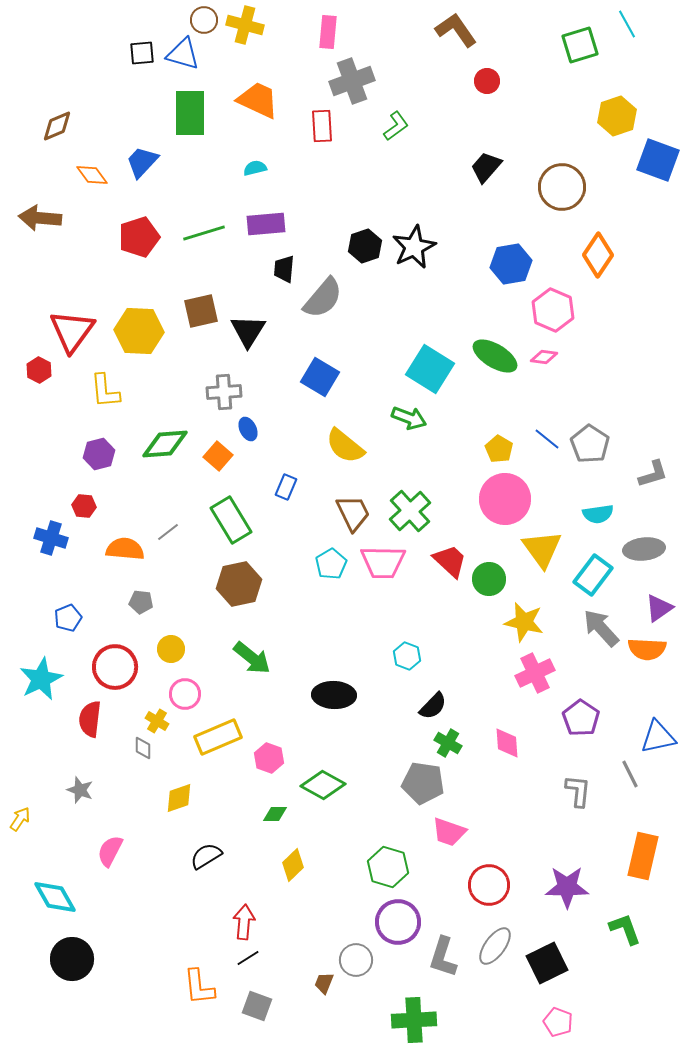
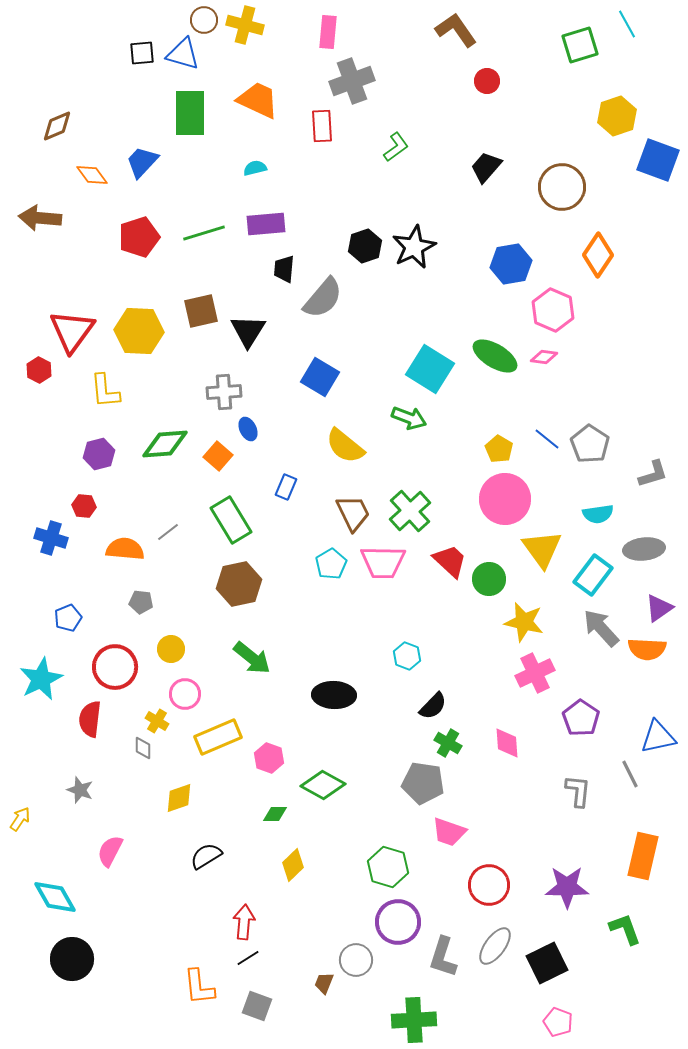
green L-shape at (396, 126): moved 21 px down
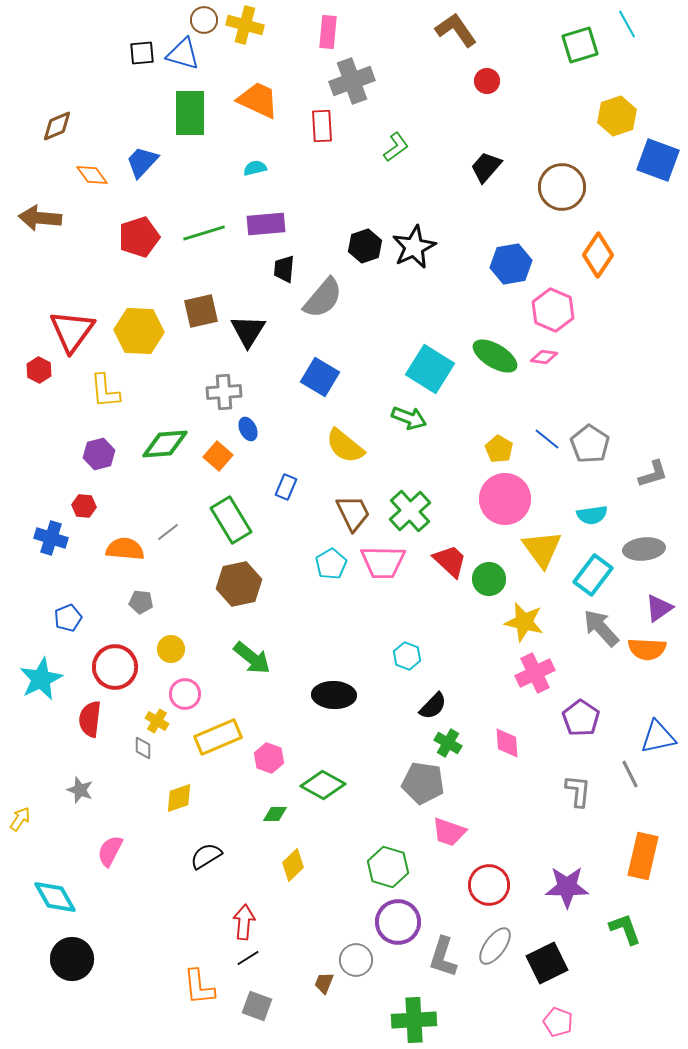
cyan semicircle at (598, 514): moved 6 px left, 1 px down
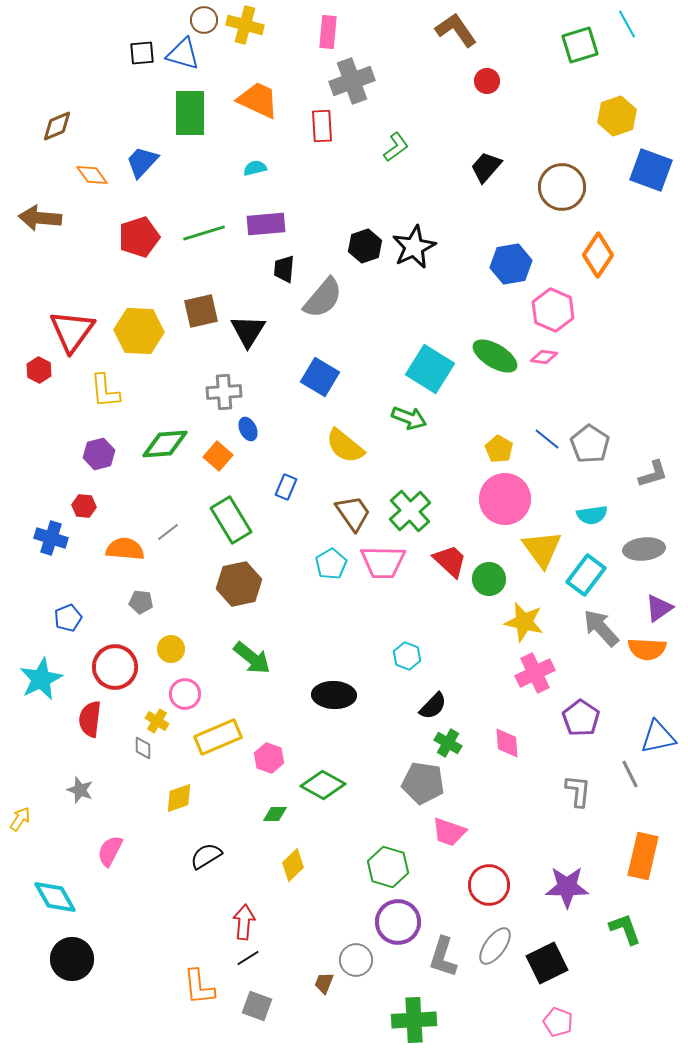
blue square at (658, 160): moved 7 px left, 10 px down
brown trapezoid at (353, 513): rotated 9 degrees counterclockwise
cyan rectangle at (593, 575): moved 7 px left
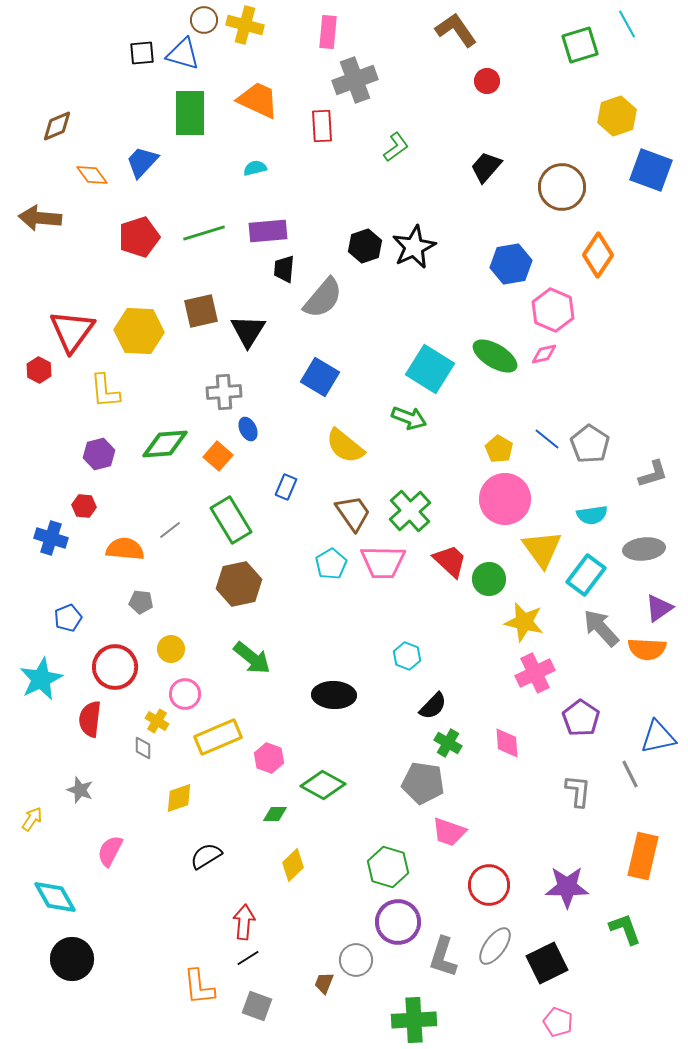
gray cross at (352, 81): moved 3 px right, 1 px up
purple rectangle at (266, 224): moved 2 px right, 7 px down
pink diamond at (544, 357): moved 3 px up; rotated 20 degrees counterclockwise
gray line at (168, 532): moved 2 px right, 2 px up
yellow arrow at (20, 819): moved 12 px right
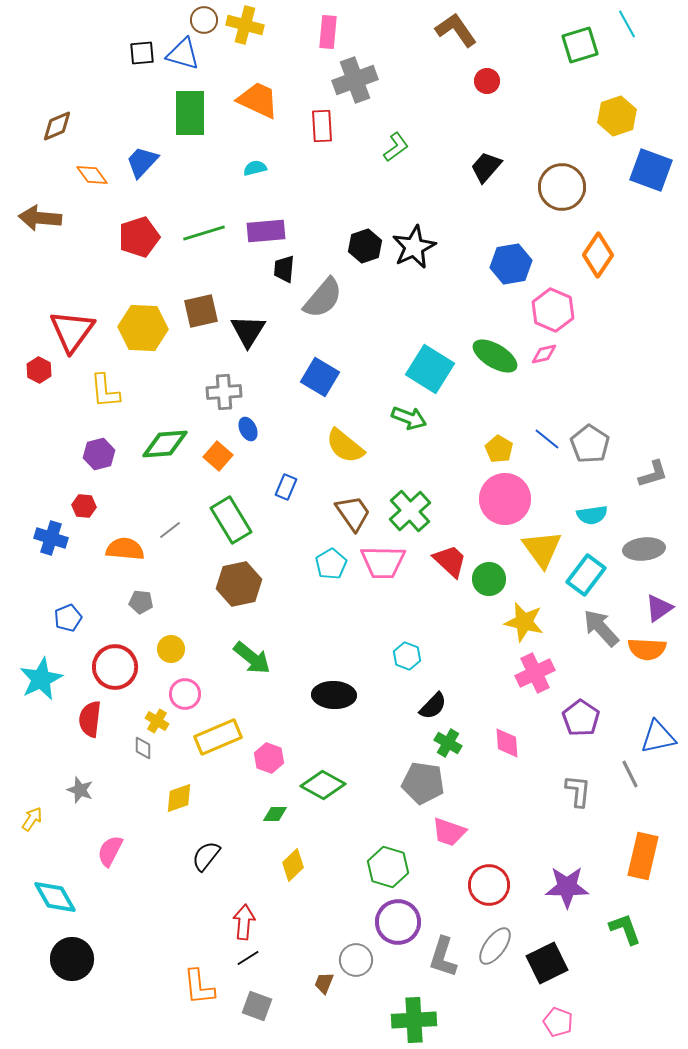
purple rectangle at (268, 231): moved 2 px left
yellow hexagon at (139, 331): moved 4 px right, 3 px up
black semicircle at (206, 856): rotated 20 degrees counterclockwise
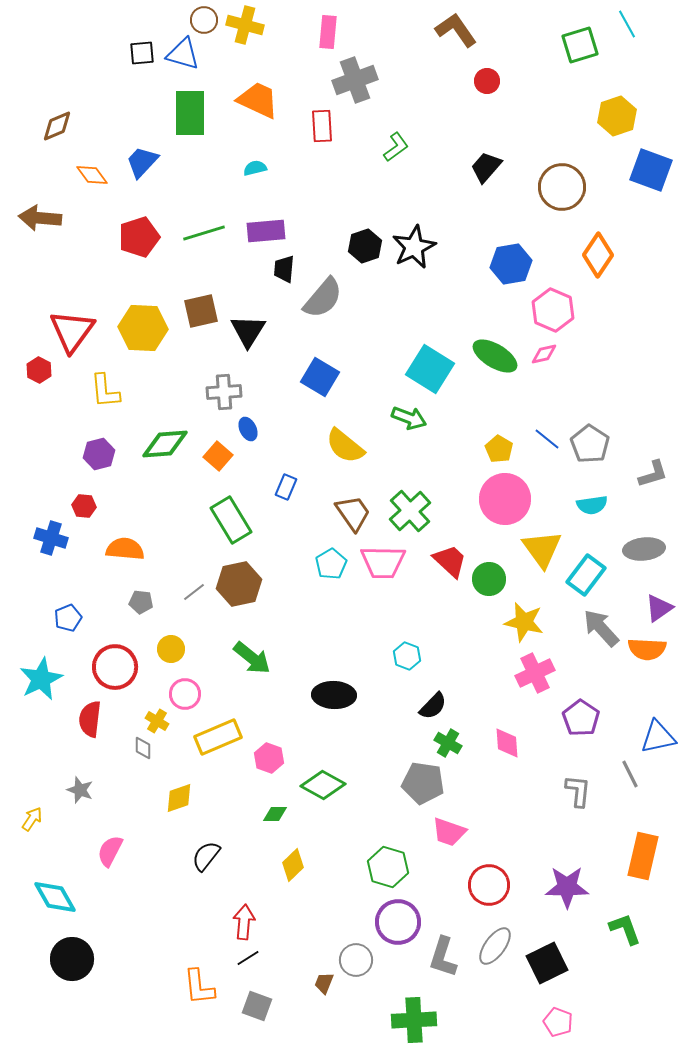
cyan semicircle at (592, 515): moved 10 px up
gray line at (170, 530): moved 24 px right, 62 px down
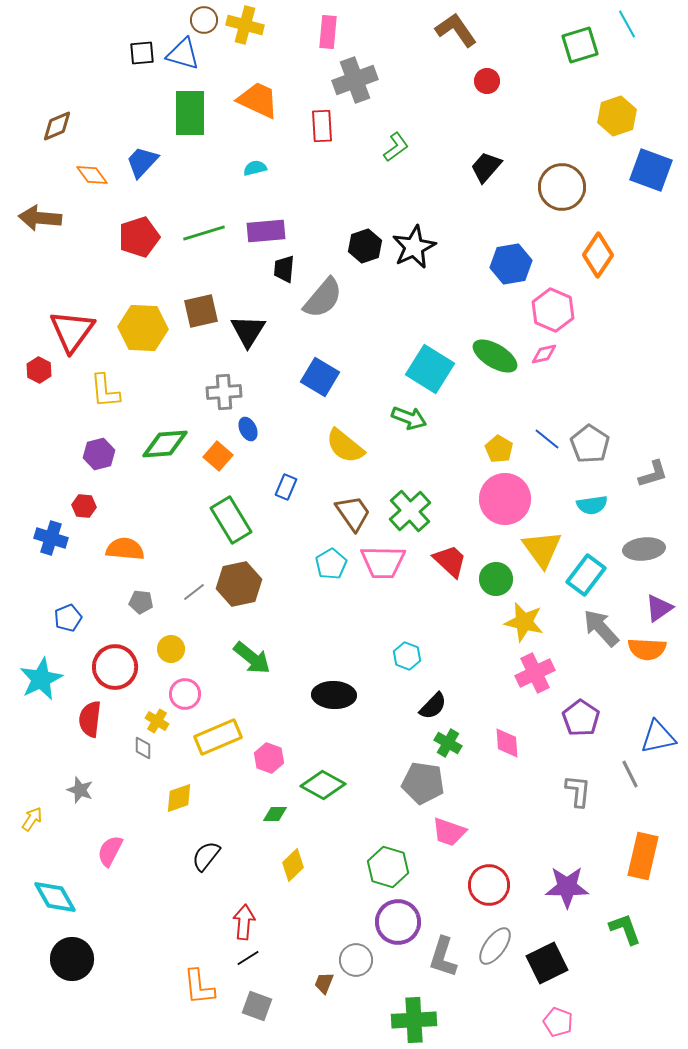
green circle at (489, 579): moved 7 px right
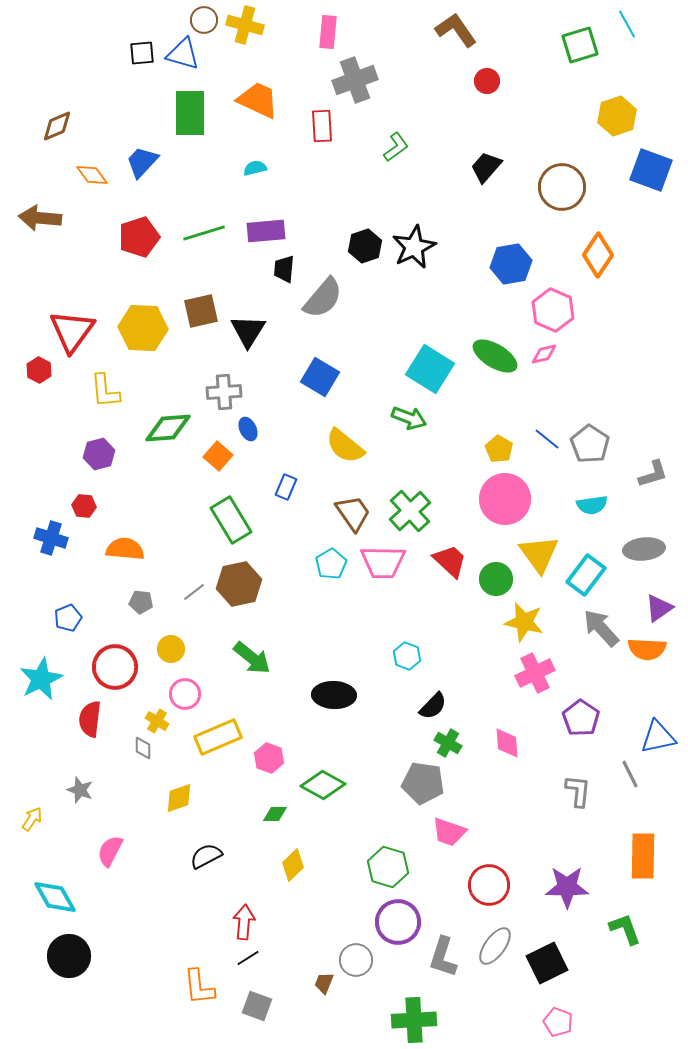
green diamond at (165, 444): moved 3 px right, 16 px up
yellow triangle at (542, 549): moved 3 px left, 5 px down
black semicircle at (206, 856): rotated 24 degrees clockwise
orange rectangle at (643, 856): rotated 12 degrees counterclockwise
black circle at (72, 959): moved 3 px left, 3 px up
